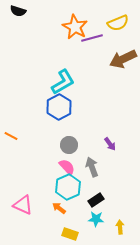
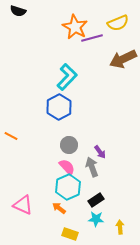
cyan L-shape: moved 4 px right, 5 px up; rotated 16 degrees counterclockwise
purple arrow: moved 10 px left, 8 px down
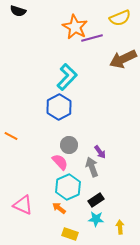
yellow semicircle: moved 2 px right, 5 px up
pink semicircle: moved 7 px left, 5 px up
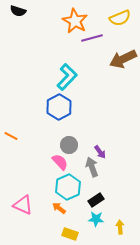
orange star: moved 6 px up
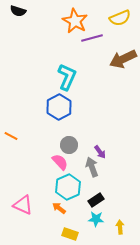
cyan L-shape: rotated 20 degrees counterclockwise
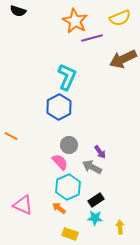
gray arrow: rotated 42 degrees counterclockwise
cyan star: moved 1 px left, 1 px up
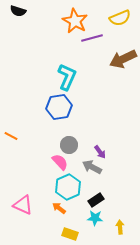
blue hexagon: rotated 20 degrees clockwise
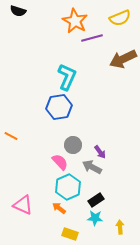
gray circle: moved 4 px right
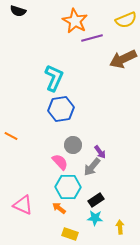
yellow semicircle: moved 6 px right, 2 px down
cyan L-shape: moved 13 px left, 1 px down
blue hexagon: moved 2 px right, 2 px down
gray arrow: rotated 78 degrees counterclockwise
cyan hexagon: rotated 25 degrees clockwise
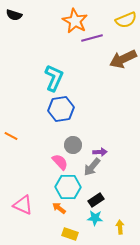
black semicircle: moved 4 px left, 4 px down
purple arrow: rotated 56 degrees counterclockwise
